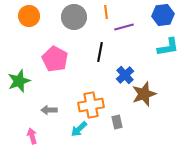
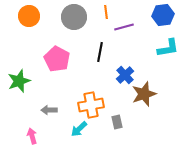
cyan L-shape: moved 1 px down
pink pentagon: moved 2 px right
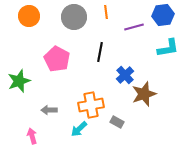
purple line: moved 10 px right
gray rectangle: rotated 48 degrees counterclockwise
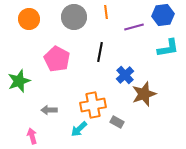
orange circle: moved 3 px down
orange cross: moved 2 px right
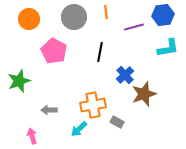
pink pentagon: moved 3 px left, 8 px up
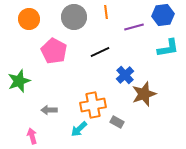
black line: rotated 54 degrees clockwise
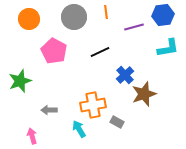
green star: moved 1 px right
cyan arrow: rotated 102 degrees clockwise
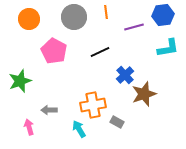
pink arrow: moved 3 px left, 9 px up
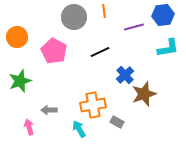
orange line: moved 2 px left, 1 px up
orange circle: moved 12 px left, 18 px down
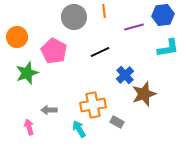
green star: moved 7 px right, 8 px up
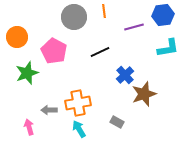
orange cross: moved 15 px left, 2 px up
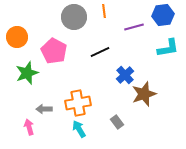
gray arrow: moved 5 px left, 1 px up
gray rectangle: rotated 24 degrees clockwise
